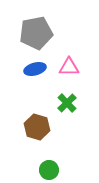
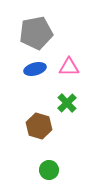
brown hexagon: moved 2 px right, 1 px up
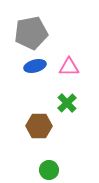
gray pentagon: moved 5 px left
blue ellipse: moved 3 px up
brown hexagon: rotated 15 degrees counterclockwise
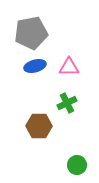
green cross: rotated 18 degrees clockwise
green circle: moved 28 px right, 5 px up
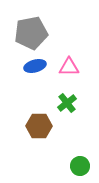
green cross: rotated 12 degrees counterclockwise
green circle: moved 3 px right, 1 px down
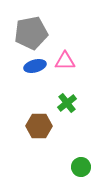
pink triangle: moved 4 px left, 6 px up
green circle: moved 1 px right, 1 px down
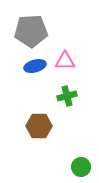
gray pentagon: moved 2 px up; rotated 8 degrees clockwise
green cross: moved 7 px up; rotated 24 degrees clockwise
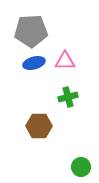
blue ellipse: moved 1 px left, 3 px up
green cross: moved 1 px right, 1 px down
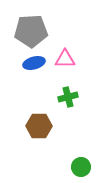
pink triangle: moved 2 px up
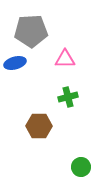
blue ellipse: moved 19 px left
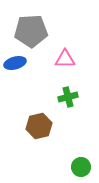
brown hexagon: rotated 15 degrees counterclockwise
